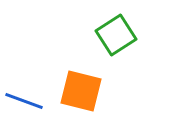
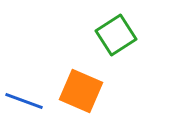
orange square: rotated 9 degrees clockwise
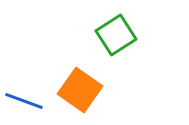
orange square: moved 1 px left, 1 px up; rotated 12 degrees clockwise
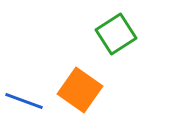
green square: moved 1 px up
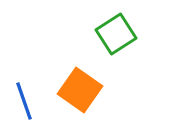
blue line: rotated 51 degrees clockwise
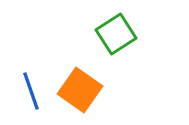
blue line: moved 7 px right, 10 px up
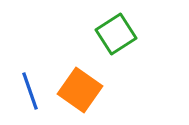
blue line: moved 1 px left
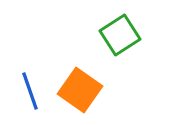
green square: moved 4 px right, 1 px down
